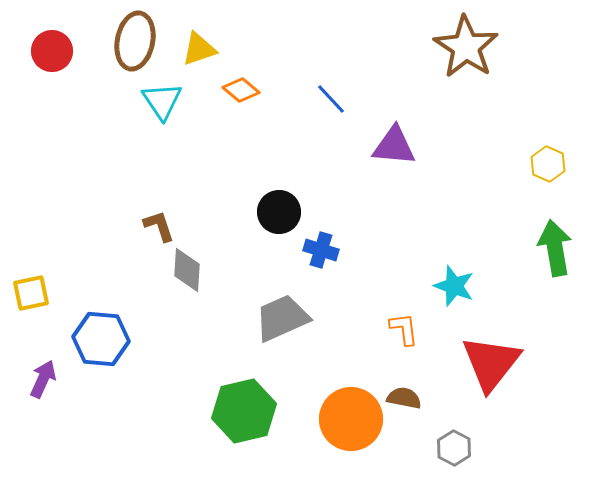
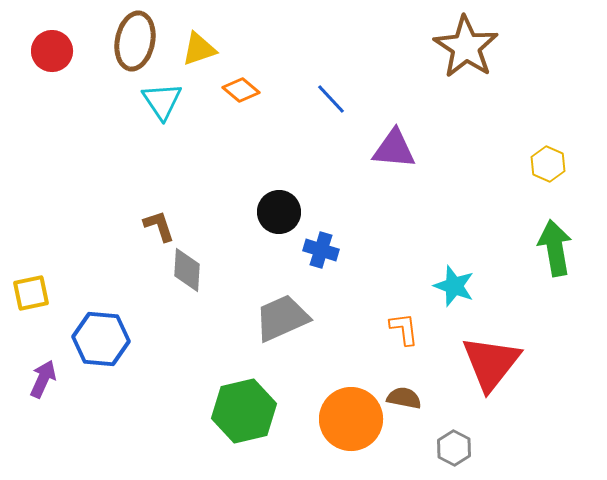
purple triangle: moved 3 px down
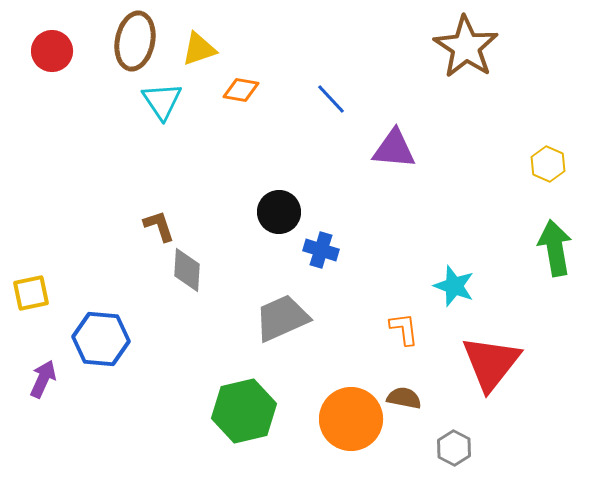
orange diamond: rotated 30 degrees counterclockwise
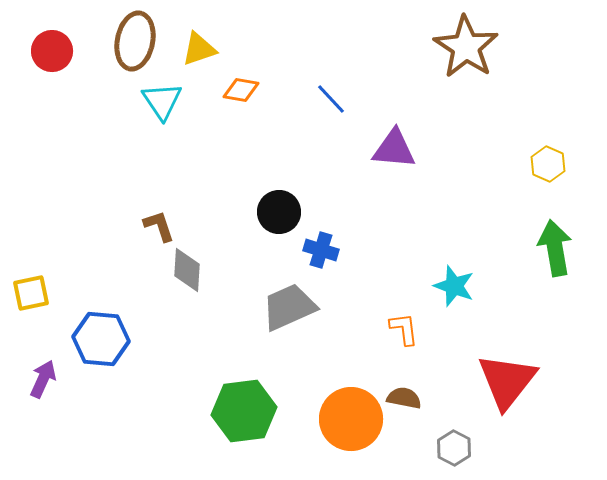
gray trapezoid: moved 7 px right, 11 px up
red triangle: moved 16 px right, 18 px down
green hexagon: rotated 6 degrees clockwise
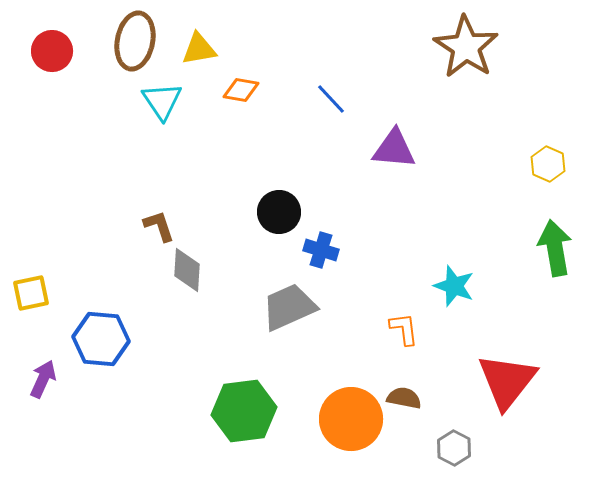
yellow triangle: rotated 9 degrees clockwise
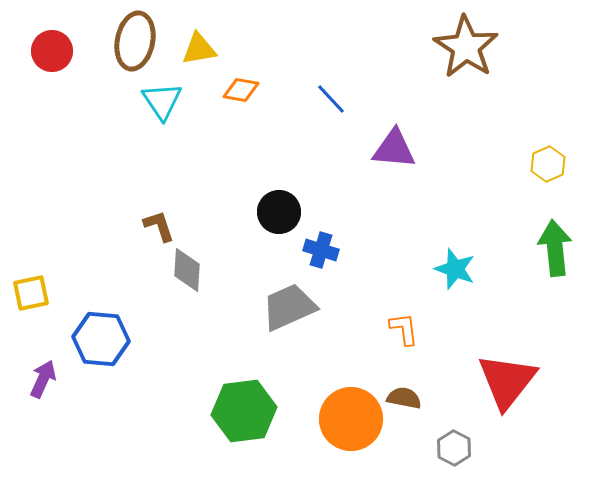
yellow hexagon: rotated 12 degrees clockwise
green arrow: rotated 4 degrees clockwise
cyan star: moved 1 px right, 17 px up
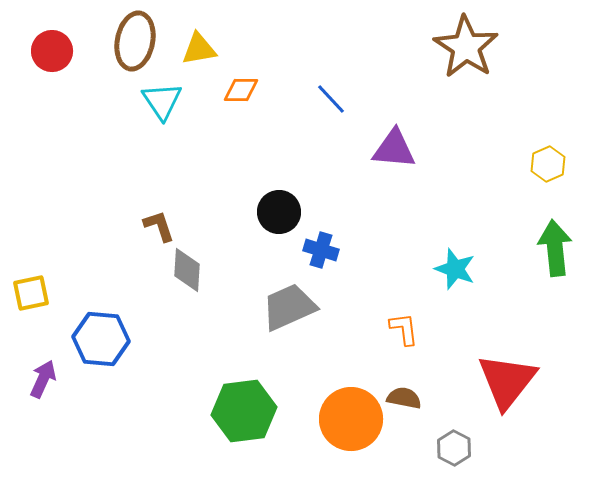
orange diamond: rotated 9 degrees counterclockwise
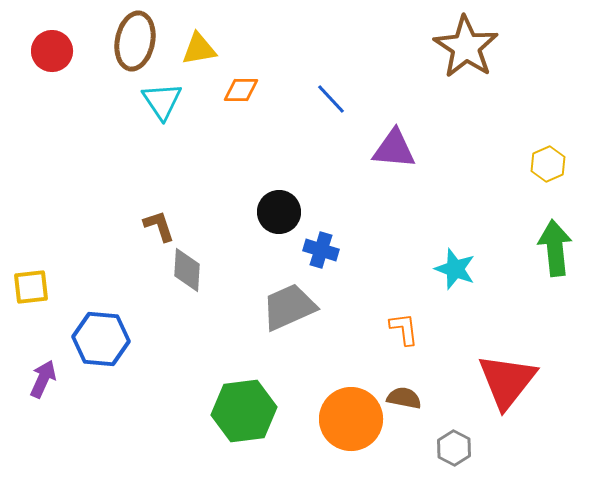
yellow square: moved 6 px up; rotated 6 degrees clockwise
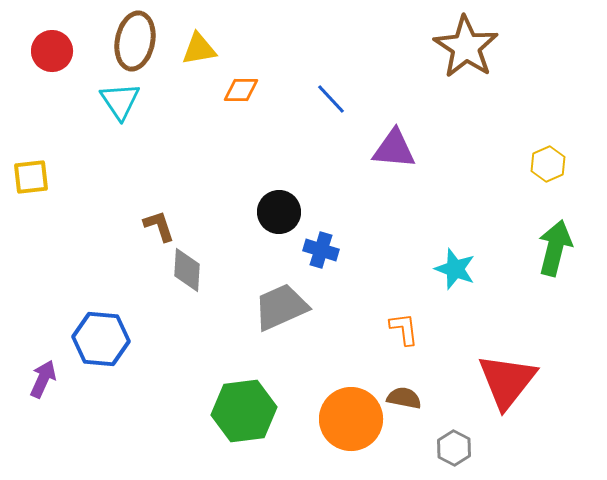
cyan triangle: moved 42 px left
green arrow: rotated 20 degrees clockwise
yellow square: moved 110 px up
gray trapezoid: moved 8 px left
